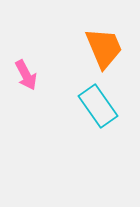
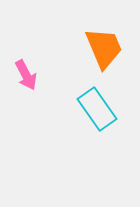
cyan rectangle: moved 1 px left, 3 px down
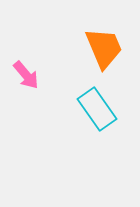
pink arrow: rotated 12 degrees counterclockwise
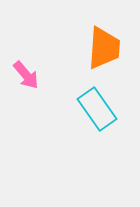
orange trapezoid: rotated 27 degrees clockwise
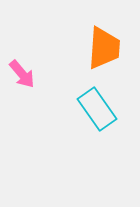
pink arrow: moved 4 px left, 1 px up
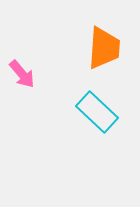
cyan rectangle: moved 3 px down; rotated 12 degrees counterclockwise
